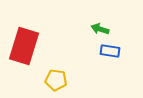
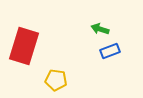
blue rectangle: rotated 30 degrees counterclockwise
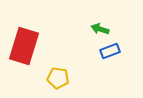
yellow pentagon: moved 2 px right, 2 px up
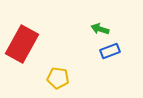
red rectangle: moved 2 px left, 2 px up; rotated 12 degrees clockwise
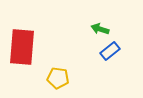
red rectangle: moved 3 px down; rotated 24 degrees counterclockwise
blue rectangle: rotated 18 degrees counterclockwise
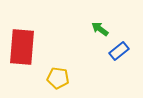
green arrow: rotated 18 degrees clockwise
blue rectangle: moved 9 px right
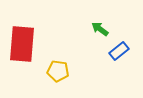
red rectangle: moved 3 px up
yellow pentagon: moved 7 px up
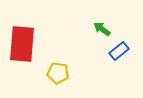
green arrow: moved 2 px right
yellow pentagon: moved 2 px down
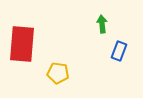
green arrow: moved 5 px up; rotated 48 degrees clockwise
blue rectangle: rotated 30 degrees counterclockwise
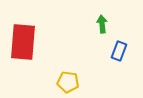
red rectangle: moved 1 px right, 2 px up
yellow pentagon: moved 10 px right, 9 px down
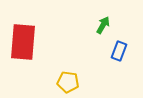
green arrow: moved 1 px right, 1 px down; rotated 36 degrees clockwise
